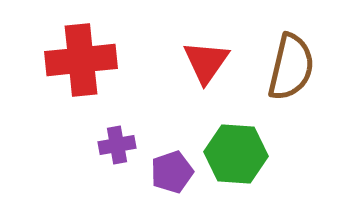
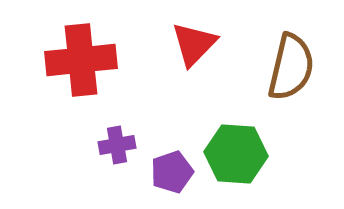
red triangle: moved 12 px left, 18 px up; rotated 9 degrees clockwise
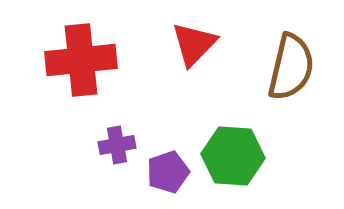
green hexagon: moved 3 px left, 2 px down
purple pentagon: moved 4 px left
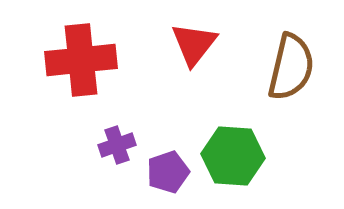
red triangle: rotated 6 degrees counterclockwise
purple cross: rotated 9 degrees counterclockwise
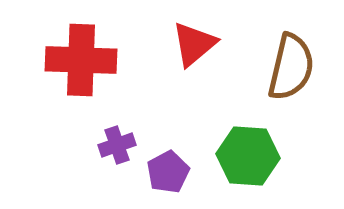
red triangle: rotated 12 degrees clockwise
red cross: rotated 8 degrees clockwise
green hexagon: moved 15 px right
purple pentagon: rotated 9 degrees counterclockwise
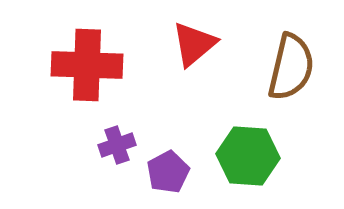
red cross: moved 6 px right, 5 px down
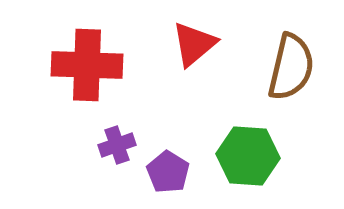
purple pentagon: rotated 12 degrees counterclockwise
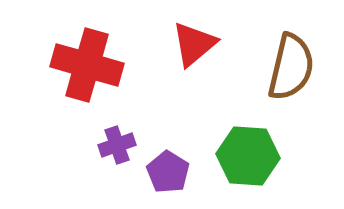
red cross: rotated 14 degrees clockwise
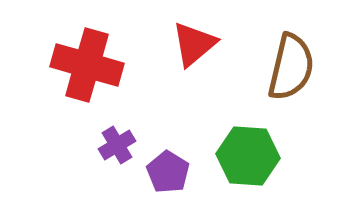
purple cross: rotated 12 degrees counterclockwise
